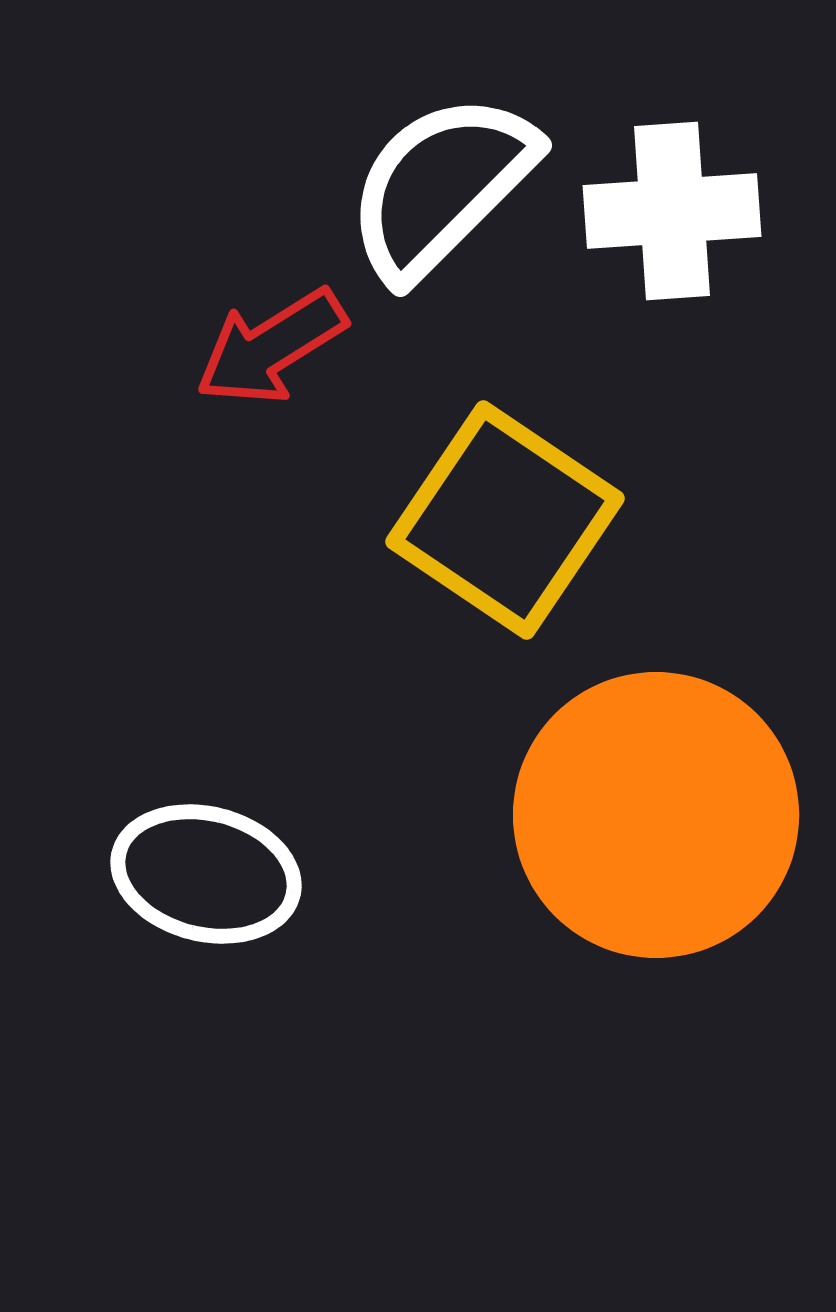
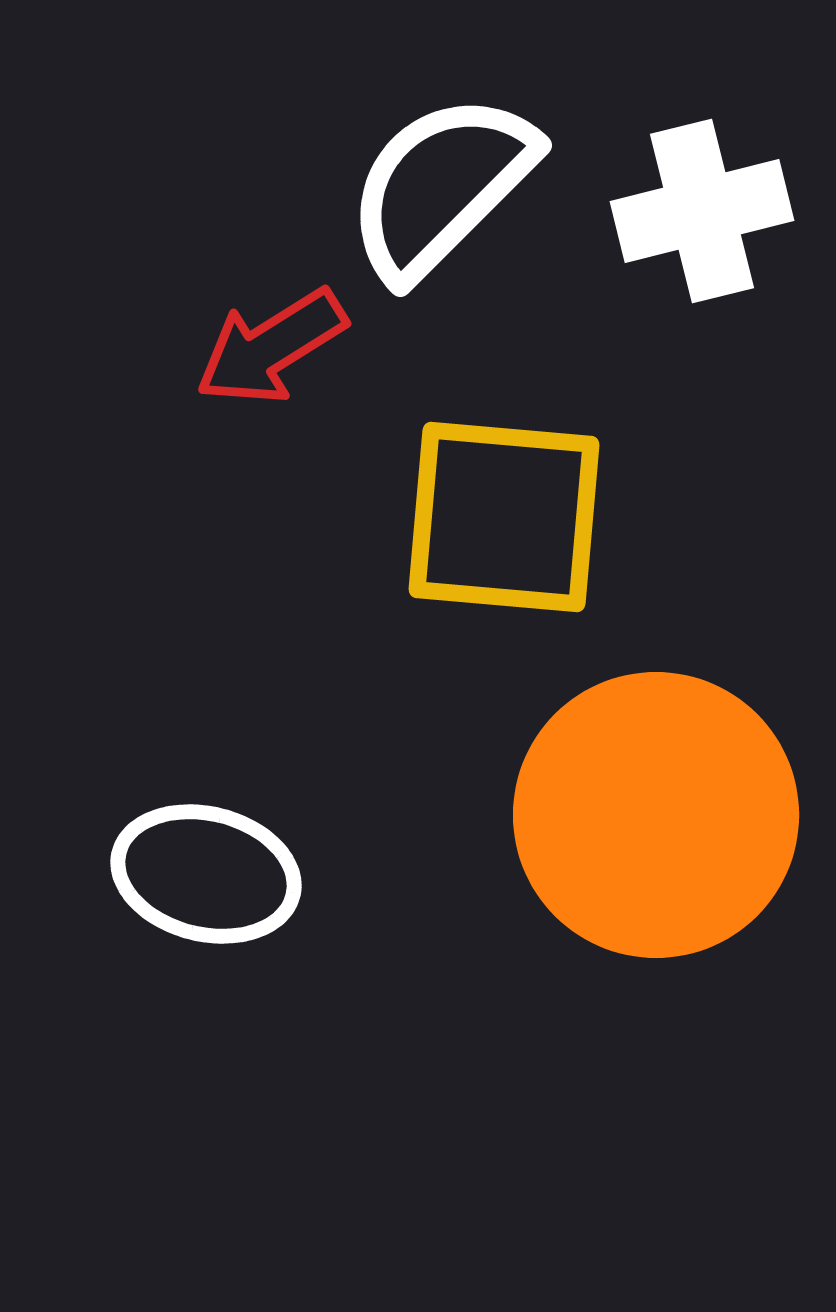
white cross: moved 30 px right; rotated 10 degrees counterclockwise
yellow square: moved 1 px left, 3 px up; rotated 29 degrees counterclockwise
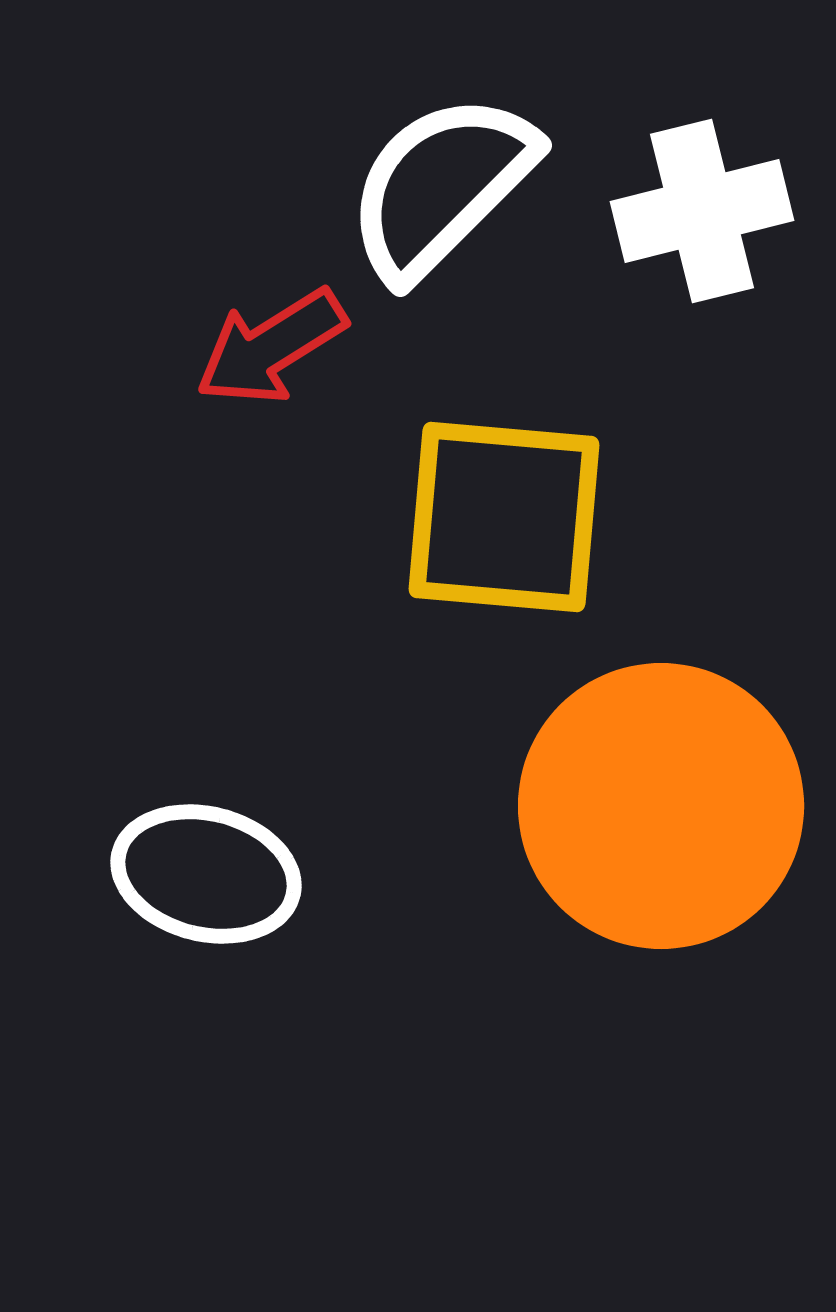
orange circle: moved 5 px right, 9 px up
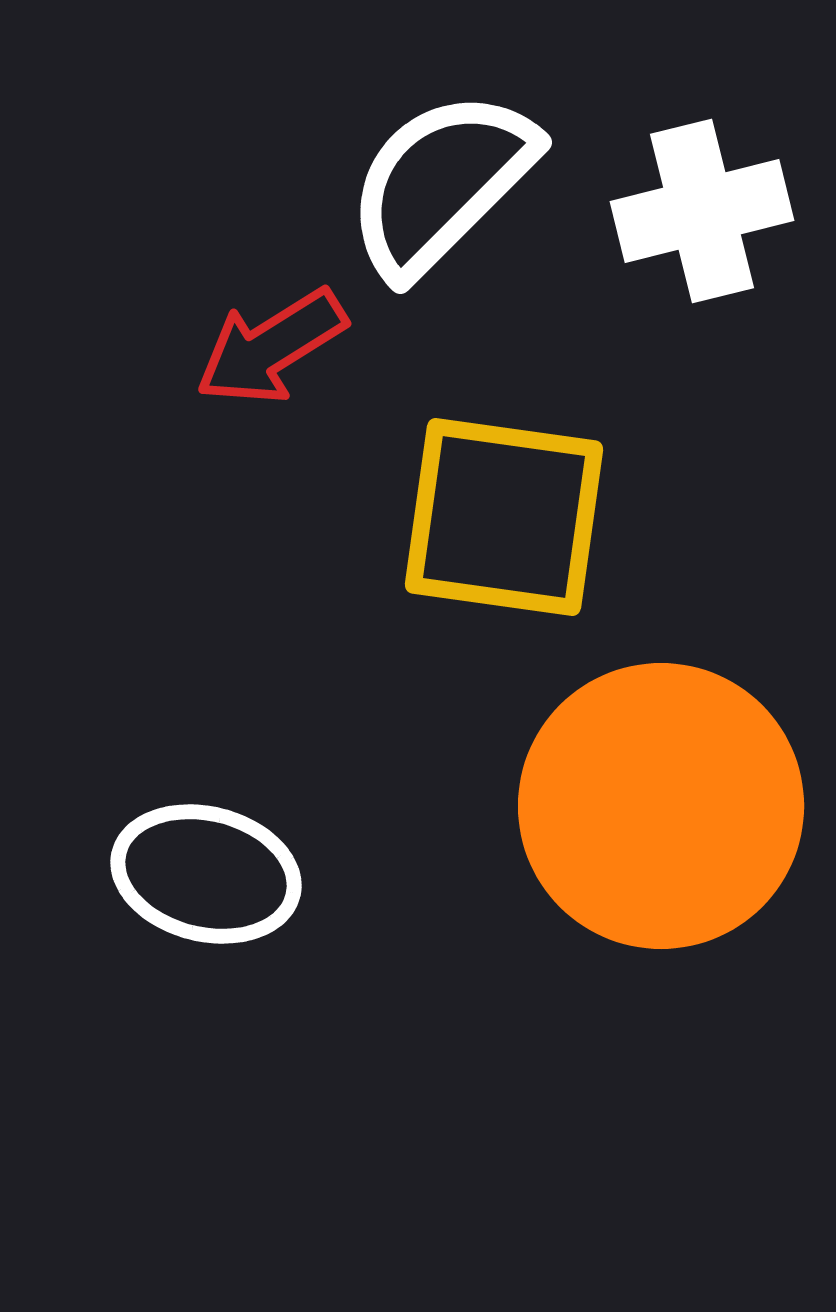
white semicircle: moved 3 px up
yellow square: rotated 3 degrees clockwise
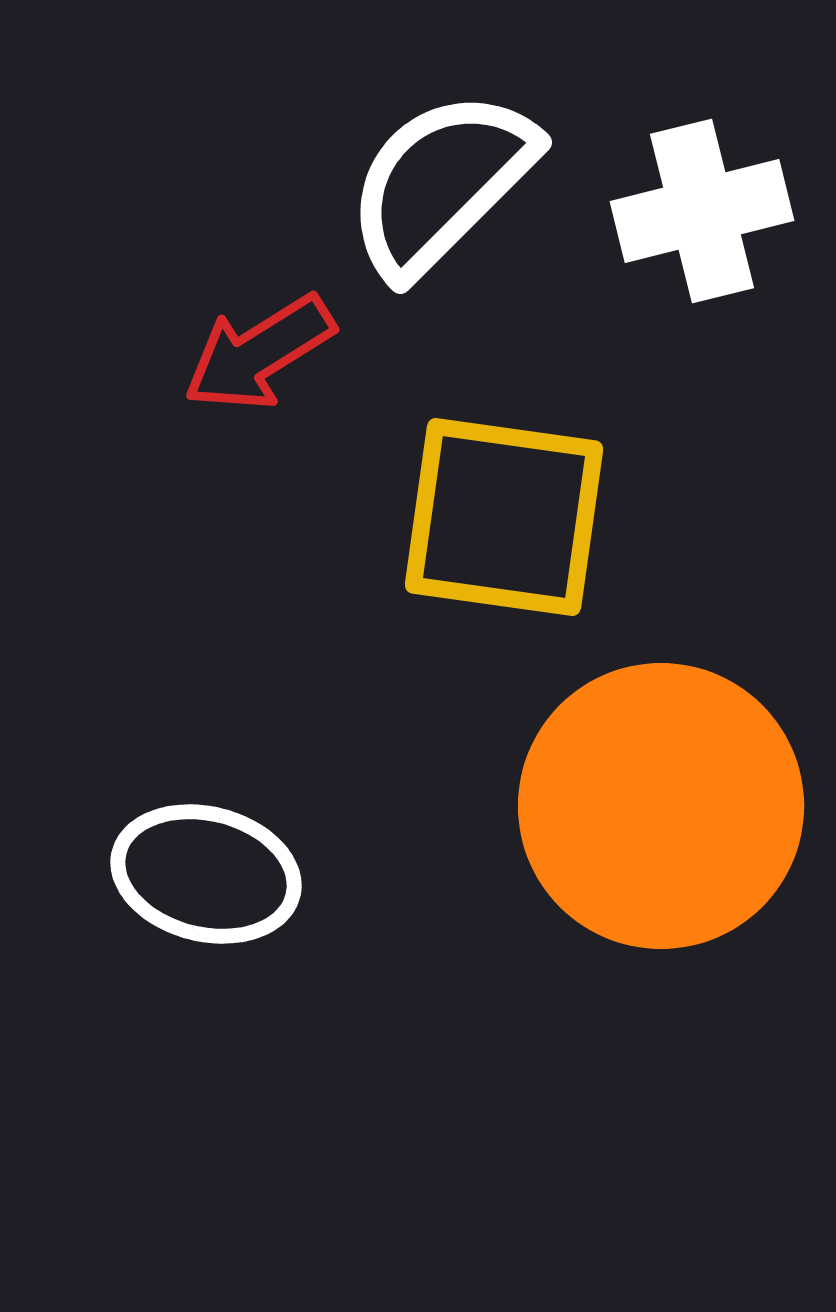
red arrow: moved 12 px left, 6 px down
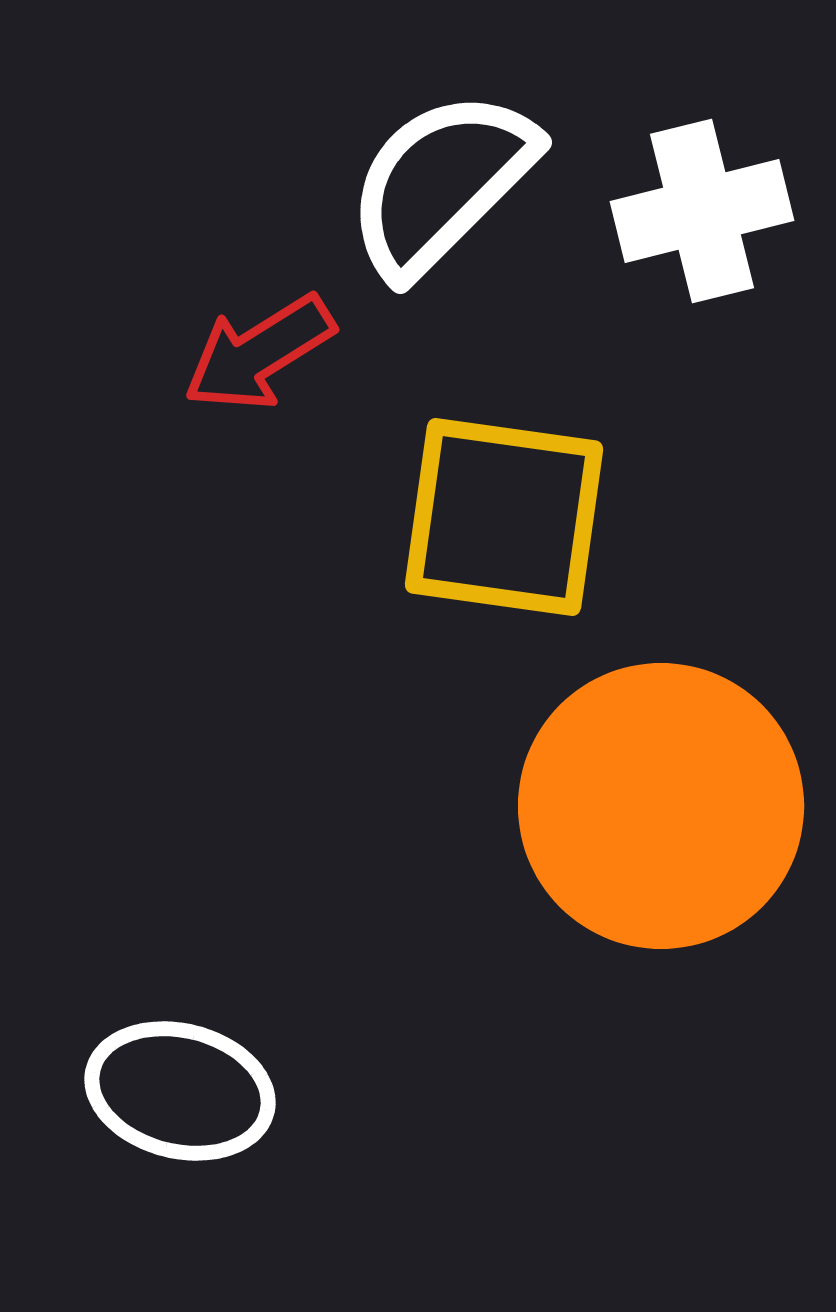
white ellipse: moved 26 px left, 217 px down
